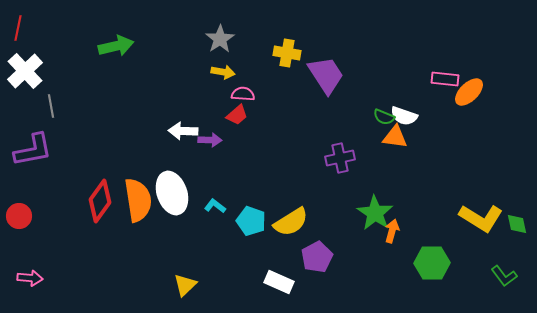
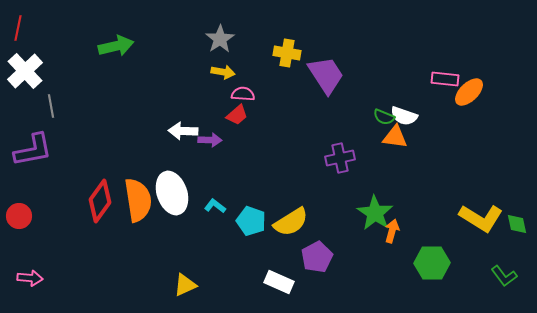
yellow triangle: rotated 20 degrees clockwise
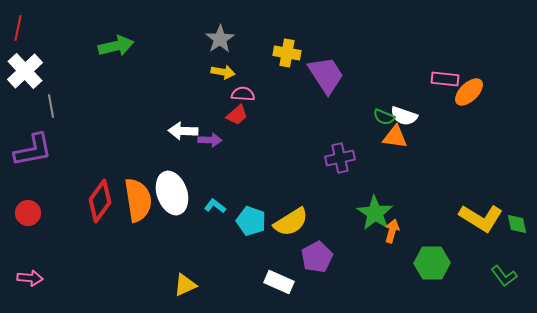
red circle: moved 9 px right, 3 px up
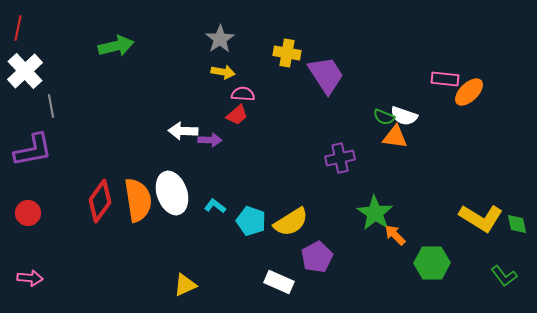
orange arrow: moved 3 px right, 4 px down; rotated 60 degrees counterclockwise
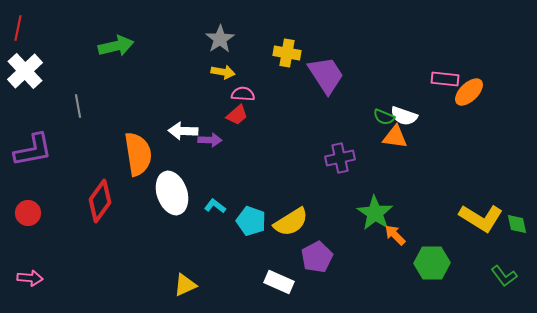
gray line: moved 27 px right
orange semicircle: moved 46 px up
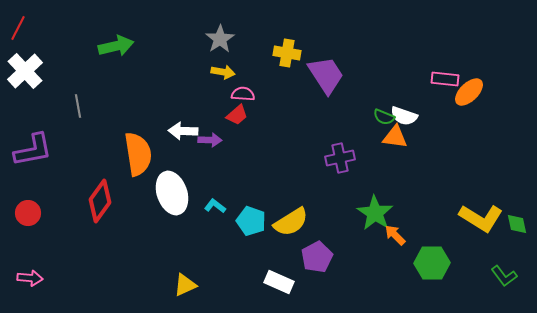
red line: rotated 15 degrees clockwise
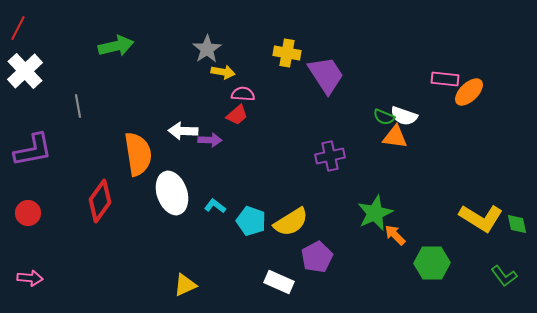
gray star: moved 13 px left, 10 px down
purple cross: moved 10 px left, 2 px up
green star: rotated 15 degrees clockwise
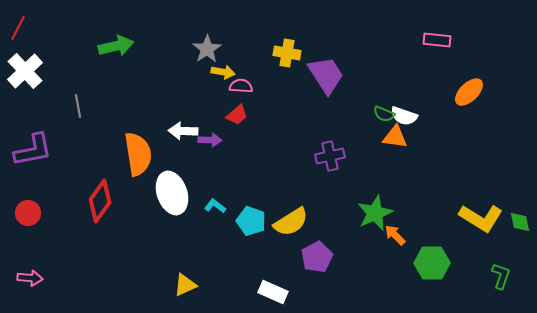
pink rectangle: moved 8 px left, 39 px up
pink semicircle: moved 2 px left, 8 px up
green semicircle: moved 3 px up
green diamond: moved 3 px right, 2 px up
green L-shape: moved 3 px left; rotated 124 degrees counterclockwise
white rectangle: moved 6 px left, 10 px down
